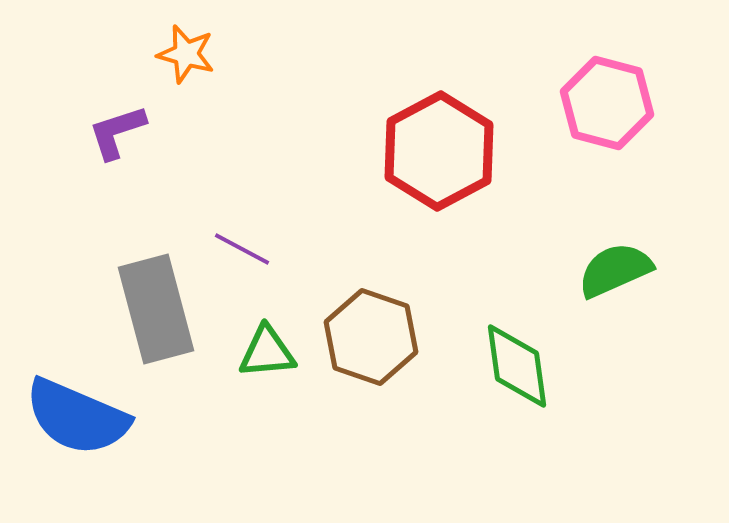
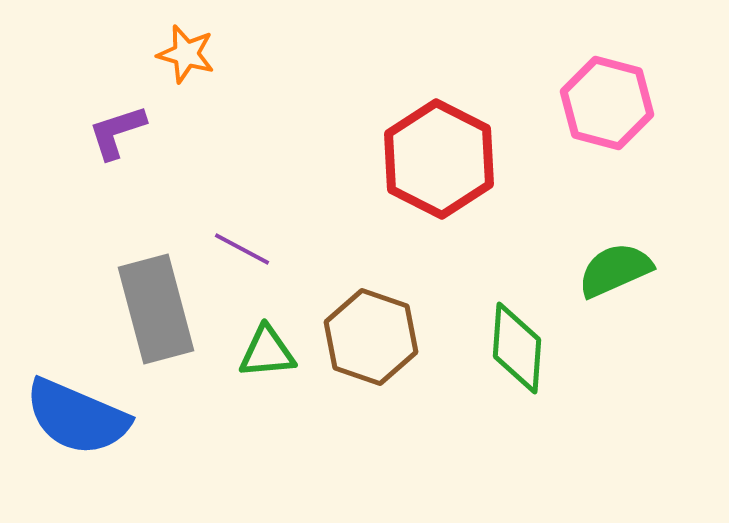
red hexagon: moved 8 px down; rotated 5 degrees counterclockwise
green diamond: moved 18 px up; rotated 12 degrees clockwise
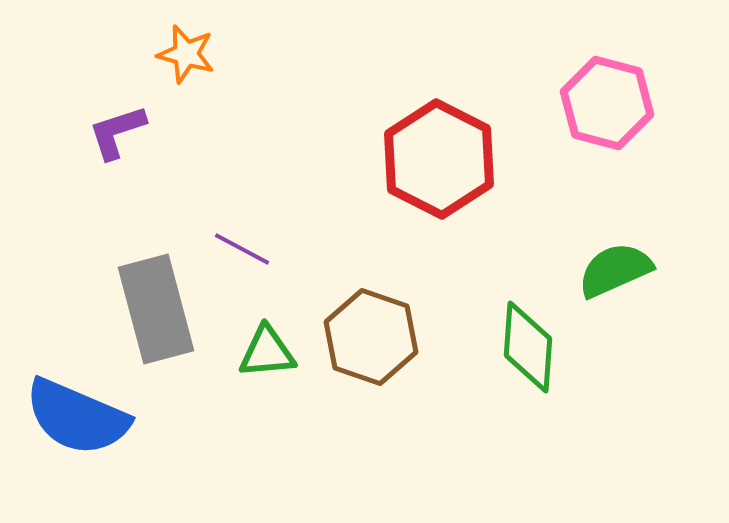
green diamond: moved 11 px right, 1 px up
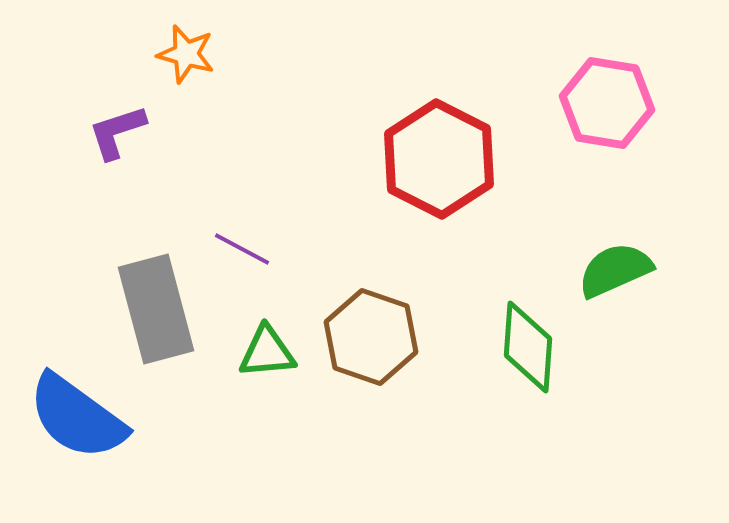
pink hexagon: rotated 6 degrees counterclockwise
blue semicircle: rotated 13 degrees clockwise
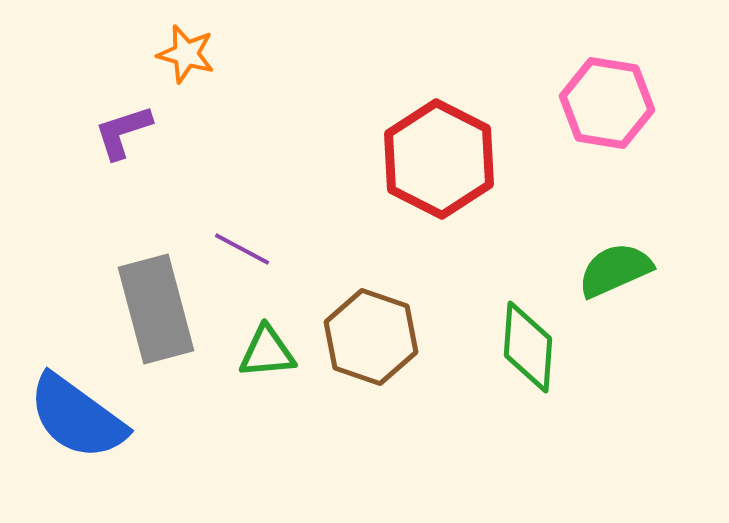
purple L-shape: moved 6 px right
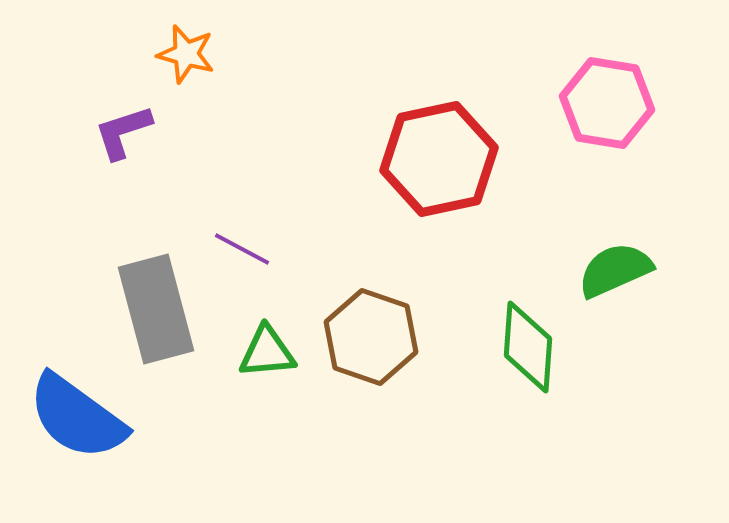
red hexagon: rotated 21 degrees clockwise
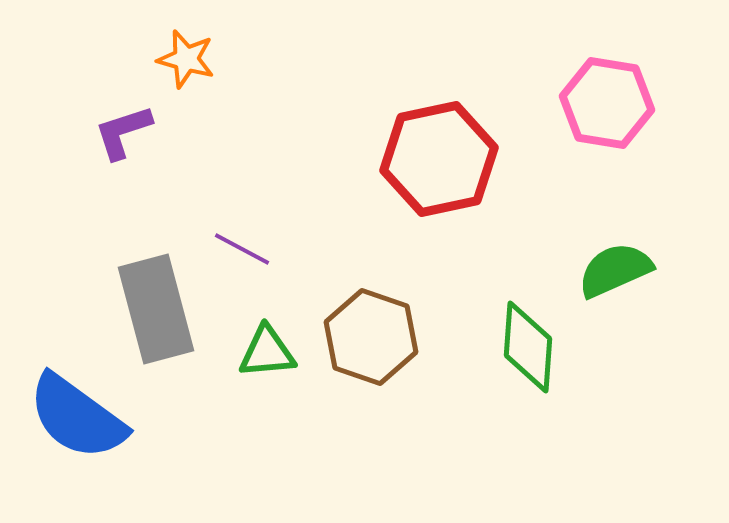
orange star: moved 5 px down
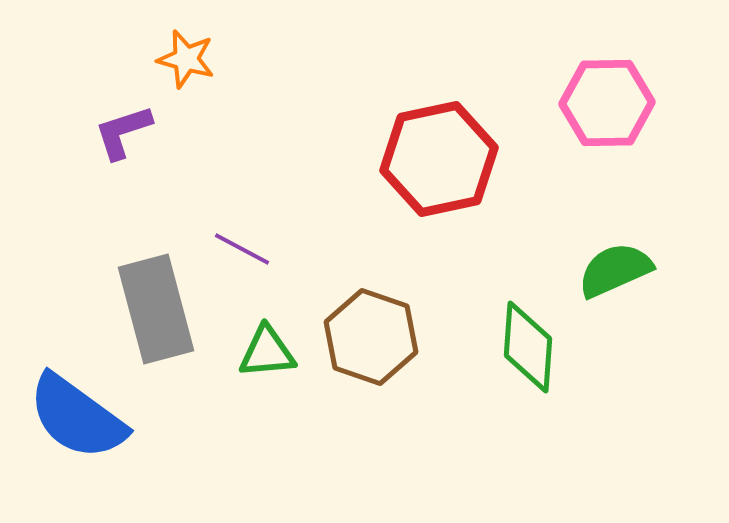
pink hexagon: rotated 10 degrees counterclockwise
